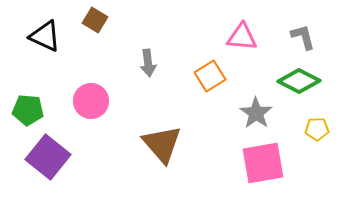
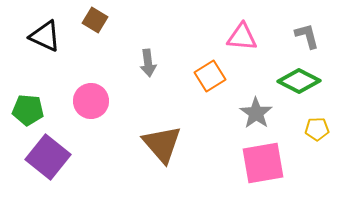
gray L-shape: moved 4 px right, 1 px up
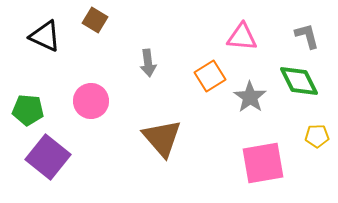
green diamond: rotated 36 degrees clockwise
gray star: moved 6 px left, 16 px up
yellow pentagon: moved 7 px down
brown triangle: moved 6 px up
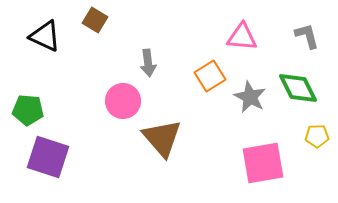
green diamond: moved 1 px left, 7 px down
gray star: rotated 8 degrees counterclockwise
pink circle: moved 32 px right
purple square: rotated 21 degrees counterclockwise
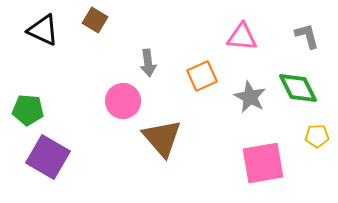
black triangle: moved 2 px left, 6 px up
orange square: moved 8 px left; rotated 8 degrees clockwise
purple square: rotated 12 degrees clockwise
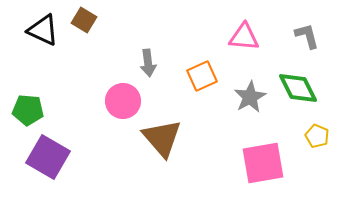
brown square: moved 11 px left
pink triangle: moved 2 px right
gray star: rotated 16 degrees clockwise
yellow pentagon: rotated 25 degrees clockwise
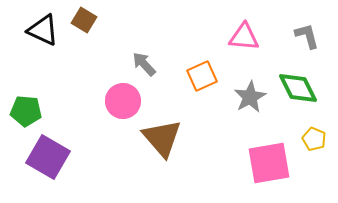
gray arrow: moved 4 px left, 1 px down; rotated 144 degrees clockwise
green pentagon: moved 2 px left, 1 px down
yellow pentagon: moved 3 px left, 3 px down
pink square: moved 6 px right
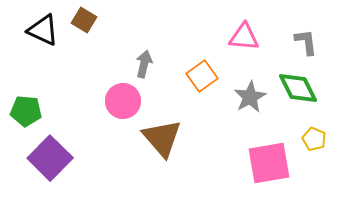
gray L-shape: moved 1 px left, 6 px down; rotated 8 degrees clockwise
gray arrow: rotated 56 degrees clockwise
orange square: rotated 12 degrees counterclockwise
purple square: moved 2 px right, 1 px down; rotated 15 degrees clockwise
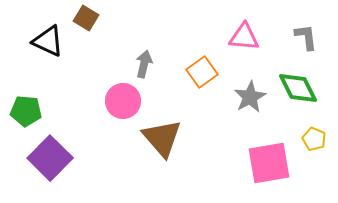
brown square: moved 2 px right, 2 px up
black triangle: moved 5 px right, 11 px down
gray L-shape: moved 5 px up
orange square: moved 4 px up
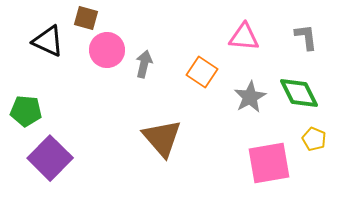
brown square: rotated 15 degrees counterclockwise
orange square: rotated 20 degrees counterclockwise
green diamond: moved 1 px right, 5 px down
pink circle: moved 16 px left, 51 px up
